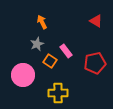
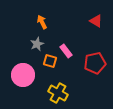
orange square: rotated 16 degrees counterclockwise
yellow cross: rotated 30 degrees clockwise
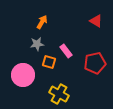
orange arrow: rotated 56 degrees clockwise
gray star: rotated 16 degrees clockwise
orange square: moved 1 px left, 1 px down
yellow cross: moved 1 px right, 1 px down
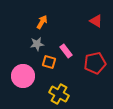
pink circle: moved 1 px down
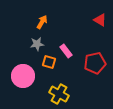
red triangle: moved 4 px right, 1 px up
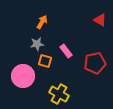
orange square: moved 4 px left, 1 px up
